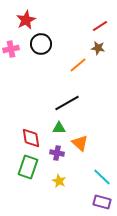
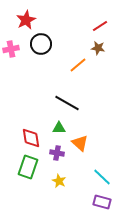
black line: rotated 60 degrees clockwise
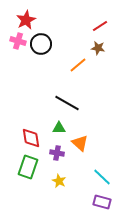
pink cross: moved 7 px right, 8 px up; rotated 28 degrees clockwise
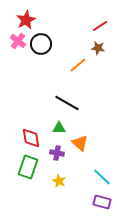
pink cross: rotated 21 degrees clockwise
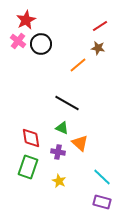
green triangle: moved 3 px right; rotated 24 degrees clockwise
purple cross: moved 1 px right, 1 px up
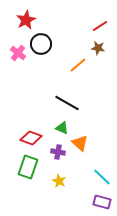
pink cross: moved 12 px down
red diamond: rotated 60 degrees counterclockwise
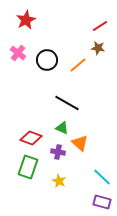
black circle: moved 6 px right, 16 px down
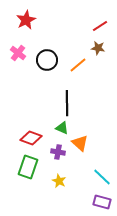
black line: rotated 60 degrees clockwise
